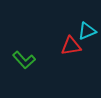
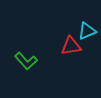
green L-shape: moved 2 px right, 1 px down
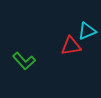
green L-shape: moved 2 px left
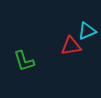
green L-shape: rotated 25 degrees clockwise
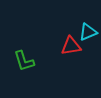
cyan triangle: moved 1 px right, 1 px down
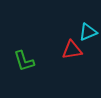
red triangle: moved 1 px right, 4 px down
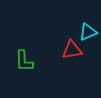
green L-shape: rotated 15 degrees clockwise
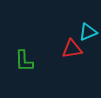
red triangle: moved 1 px up
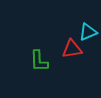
green L-shape: moved 15 px right
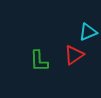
red triangle: moved 2 px right, 6 px down; rotated 25 degrees counterclockwise
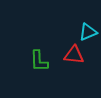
red triangle: rotated 40 degrees clockwise
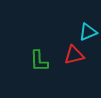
red triangle: rotated 20 degrees counterclockwise
